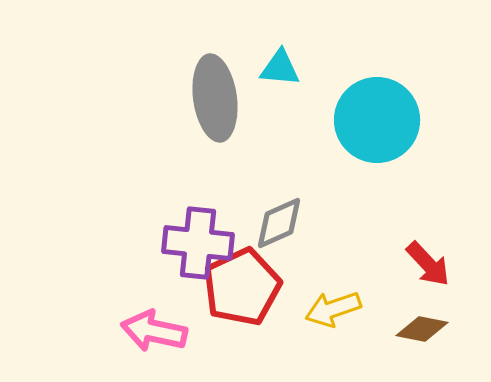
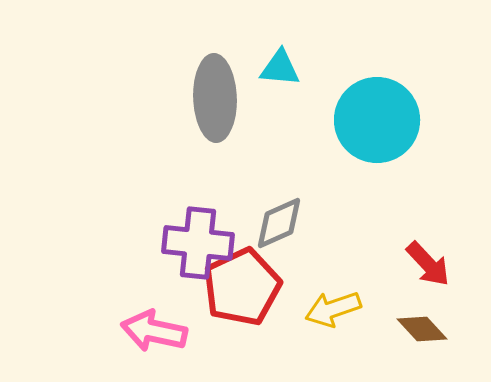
gray ellipse: rotated 6 degrees clockwise
brown diamond: rotated 36 degrees clockwise
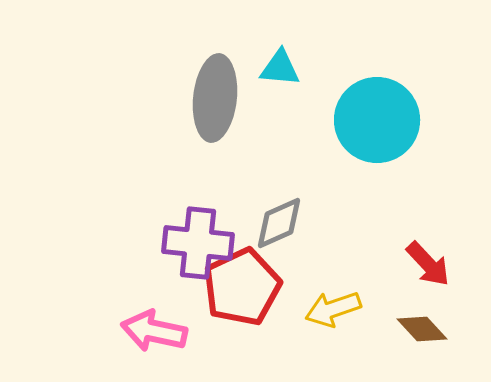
gray ellipse: rotated 8 degrees clockwise
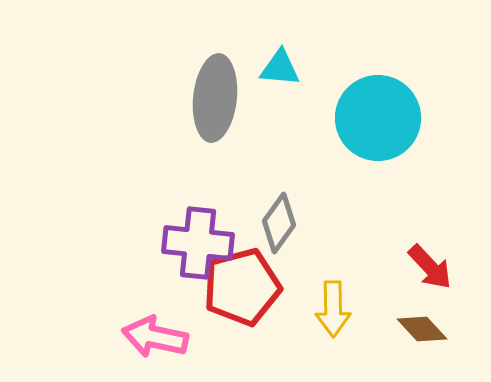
cyan circle: moved 1 px right, 2 px up
gray diamond: rotated 30 degrees counterclockwise
red arrow: moved 2 px right, 3 px down
red pentagon: rotated 10 degrees clockwise
yellow arrow: rotated 72 degrees counterclockwise
pink arrow: moved 1 px right, 6 px down
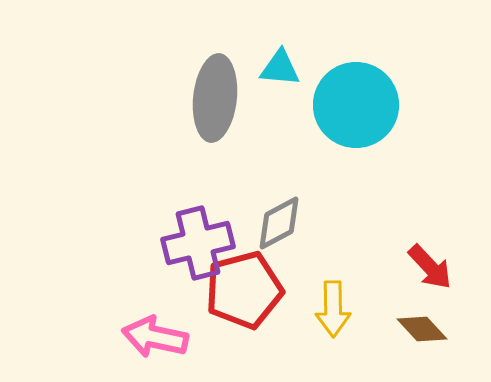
cyan circle: moved 22 px left, 13 px up
gray diamond: rotated 26 degrees clockwise
purple cross: rotated 20 degrees counterclockwise
red pentagon: moved 2 px right, 3 px down
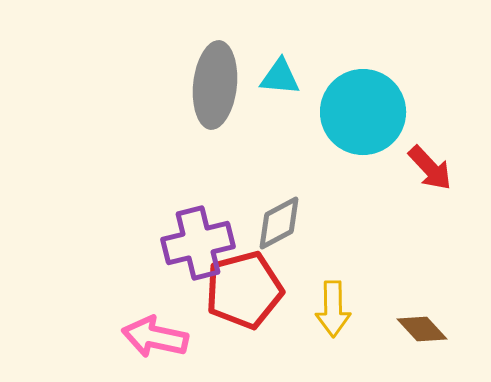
cyan triangle: moved 9 px down
gray ellipse: moved 13 px up
cyan circle: moved 7 px right, 7 px down
red arrow: moved 99 px up
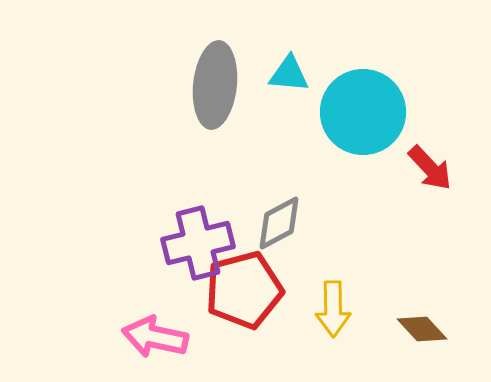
cyan triangle: moved 9 px right, 3 px up
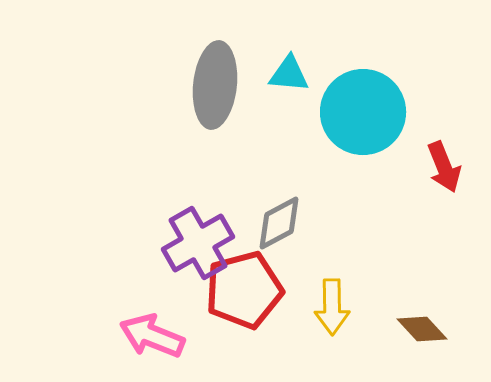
red arrow: moved 14 px right, 1 px up; rotated 21 degrees clockwise
purple cross: rotated 16 degrees counterclockwise
yellow arrow: moved 1 px left, 2 px up
pink arrow: moved 3 px left, 1 px up; rotated 10 degrees clockwise
